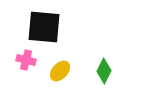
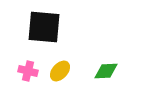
pink cross: moved 2 px right, 11 px down
green diamond: moved 2 px right; rotated 60 degrees clockwise
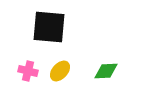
black square: moved 5 px right
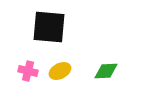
yellow ellipse: rotated 20 degrees clockwise
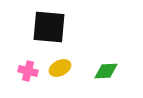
yellow ellipse: moved 3 px up
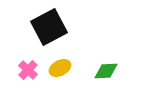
black square: rotated 33 degrees counterclockwise
pink cross: moved 1 px up; rotated 30 degrees clockwise
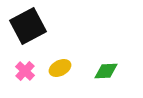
black square: moved 21 px left, 1 px up
pink cross: moved 3 px left, 1 px down
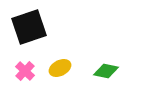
black square: moved 1 px right, 1 px down; rotated 9 degrees clockwise
green diamond: rotated 15 degrees clockwise
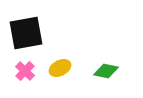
black square: moved 3 px left, 6 px down; rotated 9 degrees clockwise
